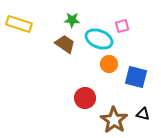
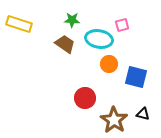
pink square: moved 1 px up
cyan ellipse: rotated 12 degrees counterclockwise
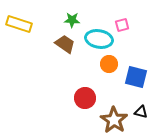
black triangle: moved 2 px left, 2 px up
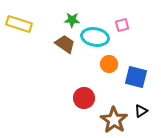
cyan ellipse: moved 4 px left, 2 px up
red circle: moved 1 px left
black triangle: moved 1 px up; rotated 48 degrees counterclockwise
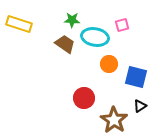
black triangle: moved 1 px left, 5 px up
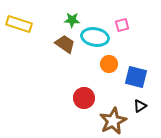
brown star: moved 1 px left, 1 px down; rotated 12 degrees clockwise
